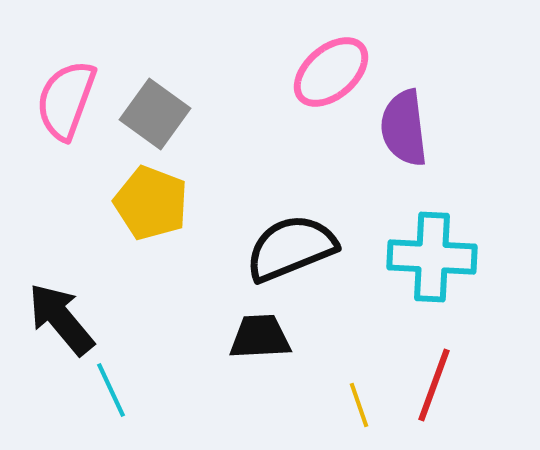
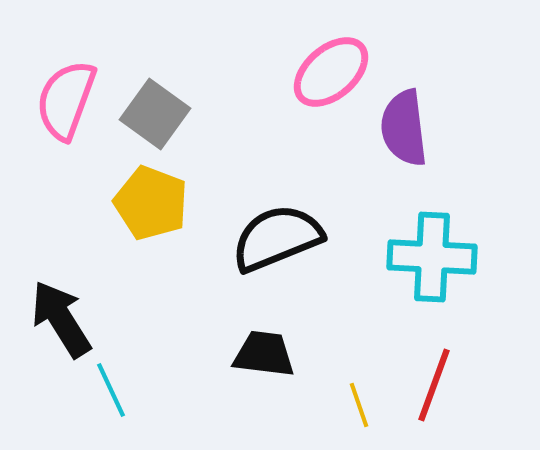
black semicircle: moved 14 px left, 10 px up
black arrow: rotated 8 degrees clockwise
black trapezoid: moved 4 px right, 17 px down; rotated 10 degrees clockwise
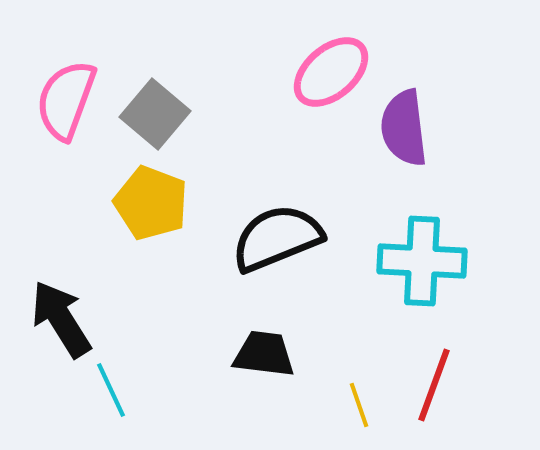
gray square: rotated 4 degrees clockwise
cyan cross: moved 10 px left, 4 px down
